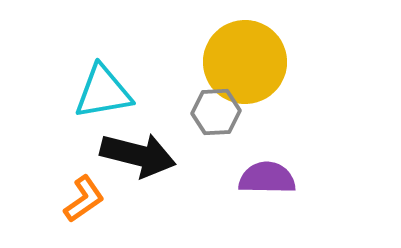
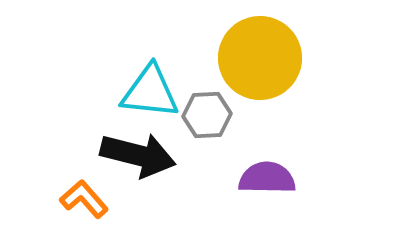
yellow circle: moved 15 px right, 4 px up
cyan triangle: moved 47 px right; rotated 16 degrees clockwise
gray hexagon: moved 9 px left, 3 px down
orange L-shape: rotated 96 degrees counterclockwise
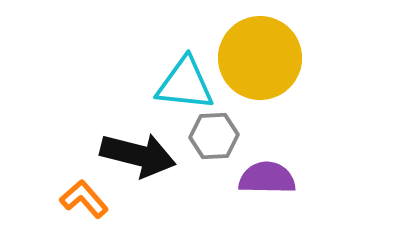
cyan triangle: moved 35 px right, 8 px up
gray hexagon: moved 7 px right, 21 px down
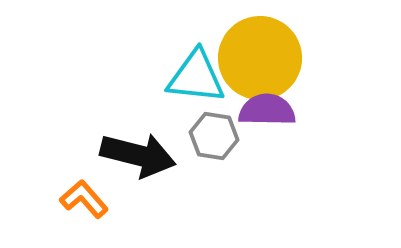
cyan triangle: moved 11 px right, 7 px up
gray hexagon: rotated 12 degrees clockwise
purple semicircle: moved 68 px up
